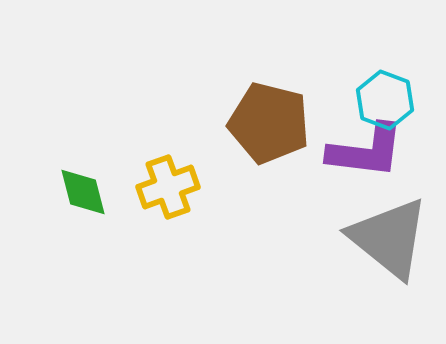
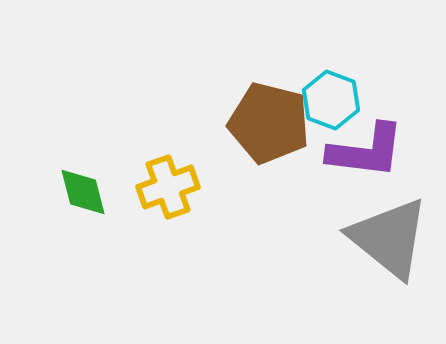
cyan hexagon: moved 54 px left
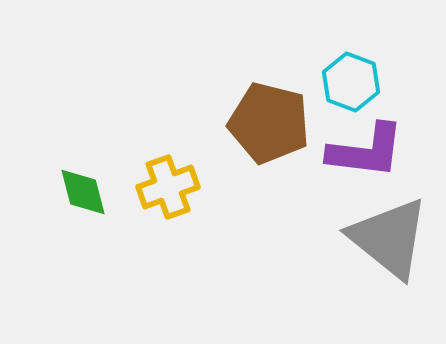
cyan hexagon: moved 20 px right, 18 px up
